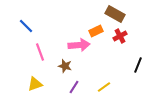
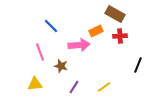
blue line: moved 25 px right
red cross: rotated 24 degrees clockwise
brown star: moved 4 px left
yellow triangle: rotated 14 degrees clockwise
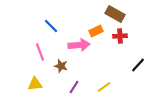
black line: rotated 21 degrees clockwise
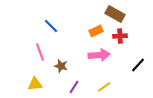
pink arrow: moved 20 px right, 10 px down
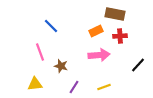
brown rectangle: rotated 18 degrees counterclockwise
yellow line: rotated 16 degrees clockwise
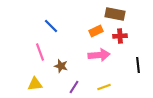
black line: rotated 49 degrees counterclockwise
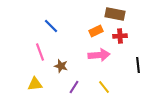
yellow line: rotated 72 degrees clockwise
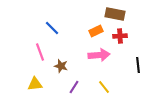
blue line: moved 1 px right, 2 px down
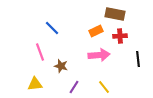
black line: moved 6 px up
